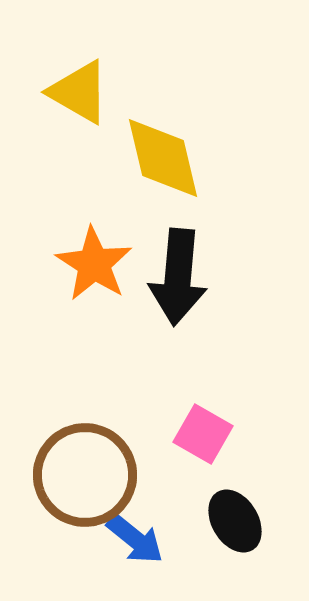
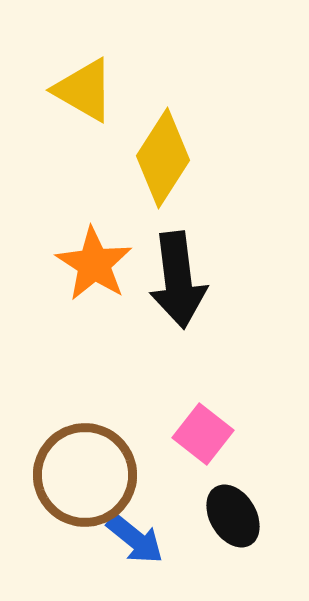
yellow triangle: moved 5 px right, 2 px up
yellow diamond: rotated 46 degrees clockwise
black arrow: moved 3 px down; rotated 12 degrees counterclockwise
pink square: rotated 8 degrees clockwise
black ellipse: moved 2 px left, 5 px up
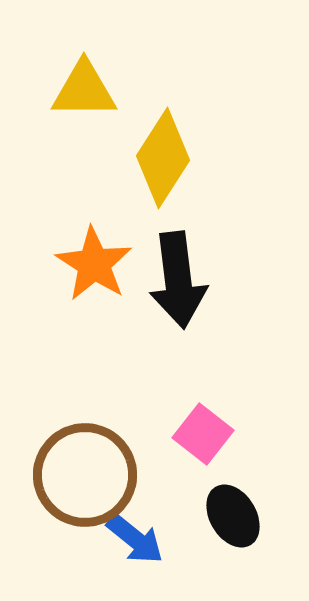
yellow triangle: rotated 30 degrees counterclockwise
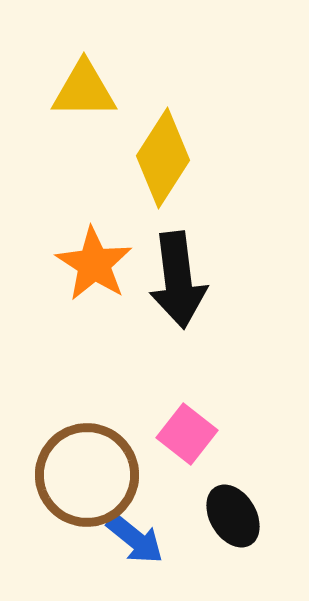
pink square: moved 16 px left
brown circle: moved 2 px right
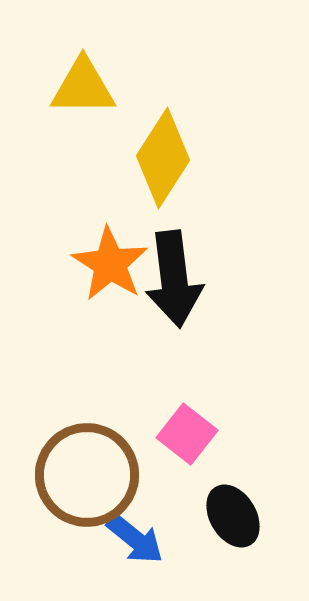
yellow triangle: moved 1 px left, 3 px up
orange star: moved 16 px right
black arrow: moved 4 px left, 1 px up
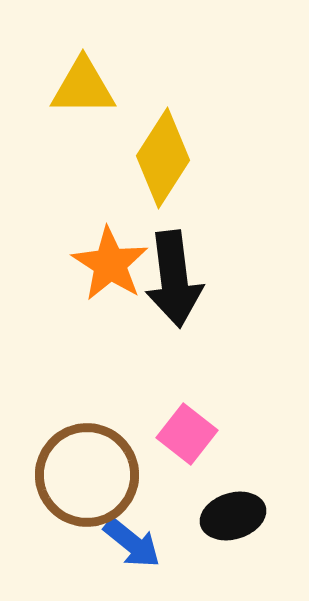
black ellipse: rotated 76 degrees counterclockwise
blue arrow: moved 3 px left, 4 px down
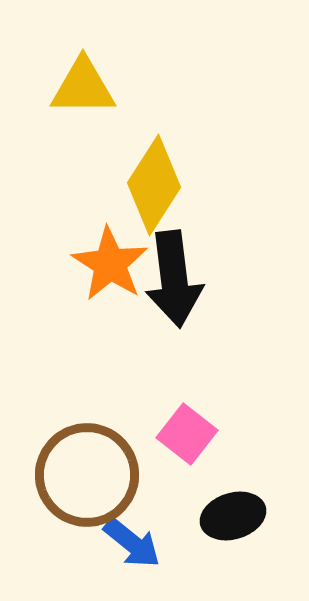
yellow diamond: moved 9 px left, 27 px down
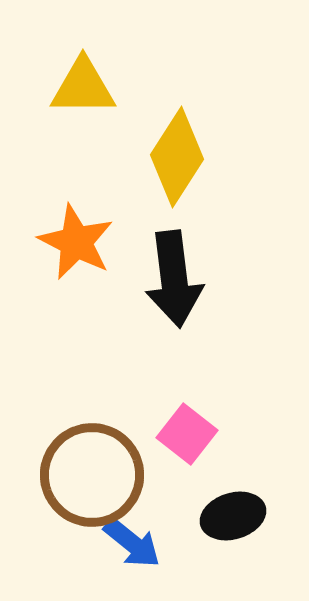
yellow diamond: moved 23 px right, 28 px up
orange star: moved 34 px left, 22 px up; rotated 6 degrees counterclockwise
brown circle: moved 5 px right
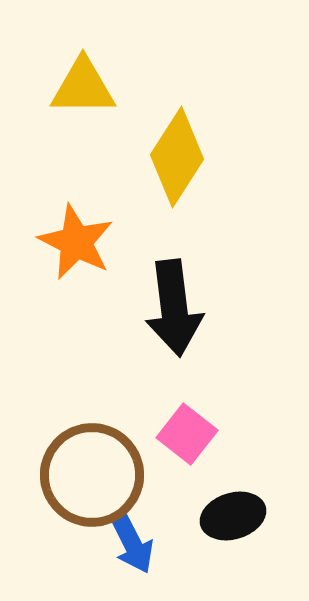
black arrow: moved 29 px down
blue arrow: rotated 24 degrees clockwise
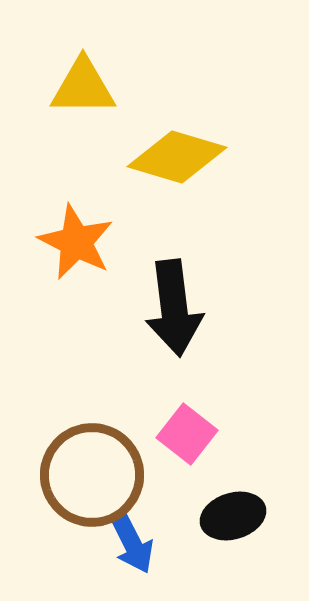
yellow diamond: rotated 74 degrees clockwise
